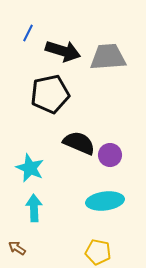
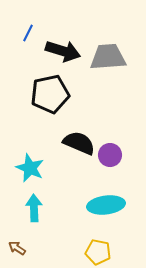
cyan ellipse: moved 1 px right, 4 px down
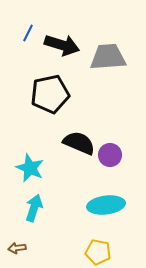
black arrow: moved 1 px left, 6 px up
cyan arrow: rotated 20 degrees clockwise
brown arrow: rotated 42 degrees counterclockwise
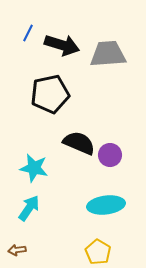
gray trapezoid: moved 3 px up
cyan star: moved 4 px right; rotated 12 degrees counterclockwise
cyan arrow: moved 5 px left; rotated 16 degrees clockwise
brown arrow: moved 2 px down
yellow pentagon: rotated 20 degrees clockwise
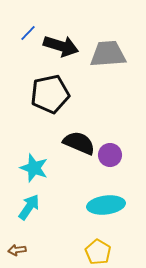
blue line: rotated 18 degrees clockwise
black arrow: moved 1 px left, 1 px down
cyan star: rotated 8 degrees clockwise
cyan arrow: moved 1 px up
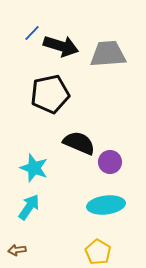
blue line: moved 4 px right
purple circle: moved 7 px down
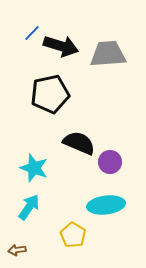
yellow pentagon: moved 25 px left, 17 px up
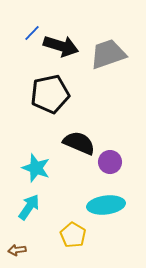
gray trapezoid: rotated 15 degrees counterclockwise
cyan star: moved 2 px right
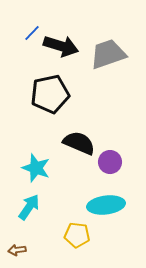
yellow pentagon: moved 4 px right; rotated 25 degrees counterclockwise
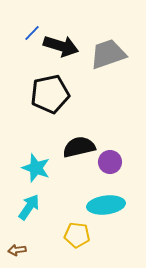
black semicircle: moved 4 px down; rotated 36 degrees counterclockwise
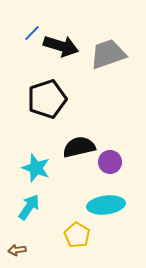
black pentagon: moved 3 px left, 5 px down; rotated 6 degrees counterclockwise
yellow pentagon: rotated 25 degrees clockwise
